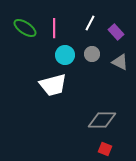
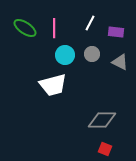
purple rectangle: rotated 42 degrees counterclockwise
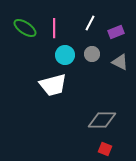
purple rectangle: rotated 28 degrees counterclockwise
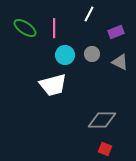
white line: moved 1 px left, 9 px up
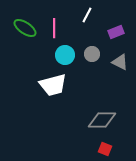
white line: moved 2 px left, 1 px down
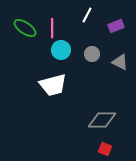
pink line: moved 2 px left
purple rectangle: moved 6 px up
cyan circle: moved 4 px left, 5 px up
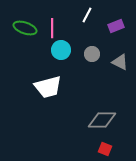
green ellipse: rotated 15 degrees counterclockwise
white trapezoid: moved 5 px left, 2 px down
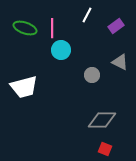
purple rectangle: rotated 14 degrees counterclockwise
gray circle: moved 21 px down
white trapezoid: moved 24 px left
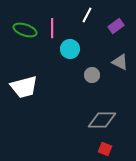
green ellipse: moved 2 px down
cyan circle: moved 9 px right, 1 px up
